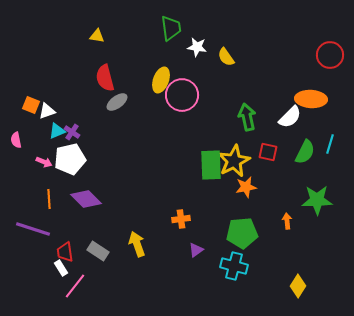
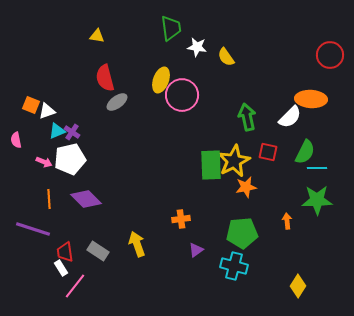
cyan line: moved 13 px left, 24 px down; rotated 72 degrees clockwise
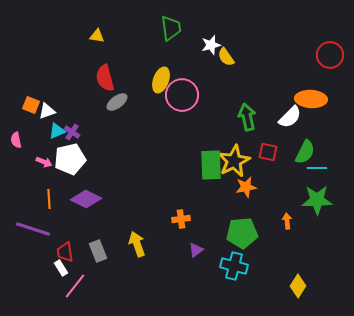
white star: moved 14 px right, 2 px up; rotated 24 degrees counterclockwise
purple diamond: rotated 20 degrees counterclockwise
gray rectangle: rotated 35 degrees clockwise
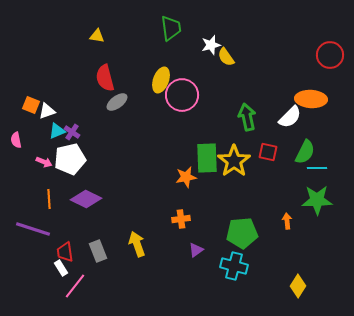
yellow star: rotated 8 degrees counterclockwise
green rectangle: moved 4 px left, 7 px up
orange star: moved 60 px left, 10 px up
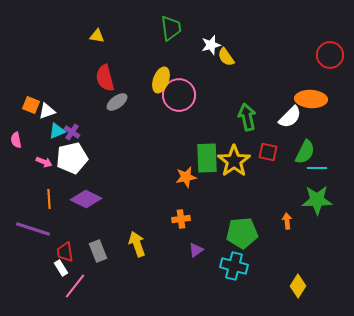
pink circle: moved 3 px left
white pentagon: moved 2 px right, 1 px up
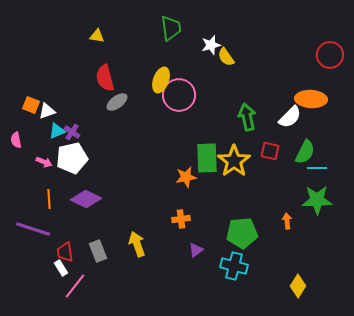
red square: moved 2 px right, 1 px up
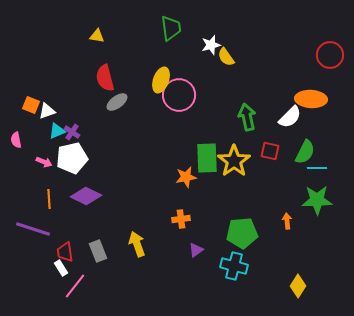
purple diamond: moved 3 px up
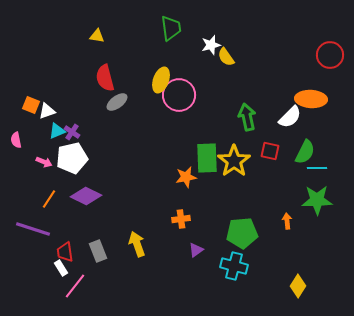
orange line: rotated 36 degrees clockwise
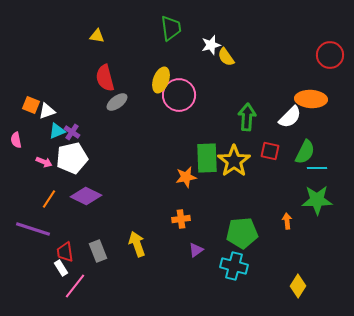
green arrow: rotated 16 degrees clockwise
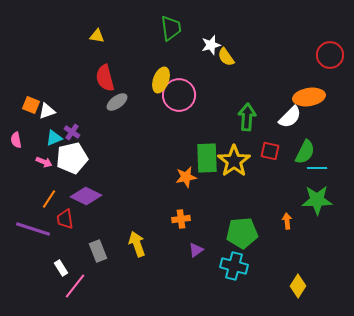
orange ellipse: moved 2 px left, 2 px up; rotated 12 degrees counterclockwise
cyan triangle: moved 3 px left, 7 px down
red trapezoid: moved 33 px up
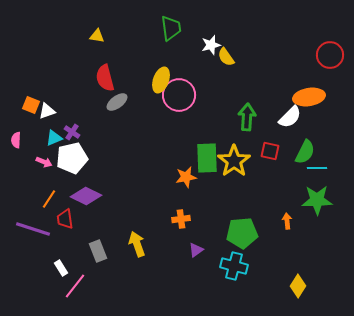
pink semicircle: rotated 14 degrees clockwise
